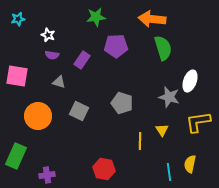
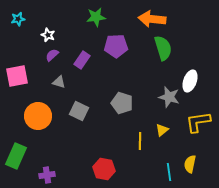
purple semicircle: rotated 128 degrees clockwise
pink square: rotated 20 degrees counterclockwise
yellow triangle: rotated 24 degrees clockwise
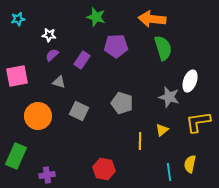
green star: rotated 24 degrees clockwise
white star: moved 1 px right; rotated 16 degrees counterclockwise
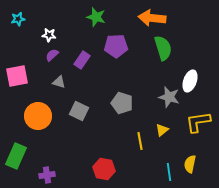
orange arrow: moved 1 px up
yellow line: rotated 12 degrees counterclockwise
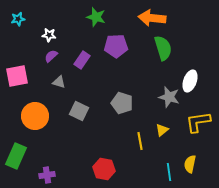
purple semicircle: moved 1 px left, 1 px down
orange circle: moved 3 px left
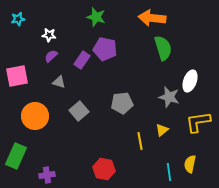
purple pentagon: moved 11 px left, 3 px down; rotated 15 degrees clockwise
gray pentagon: rotated 25 degrees counterclockwise
gray square: rotated 24 degrees clockwise
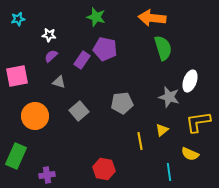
yellow semicircle: moved 10 px up; rotated 78 degrees counterclockwise
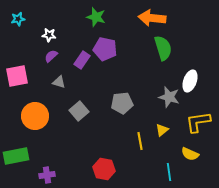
green rectangle: rotated 55 degrees clockwise
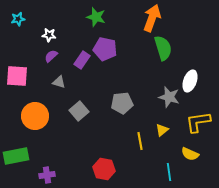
orange arrow: rotated 104 degrees clockwise
pink square: rotated 15 degrees clockwise
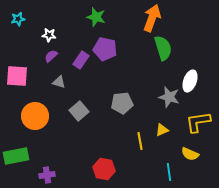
purple rectangle: moved 1 px left
yellow triangle: rotated 16 degrees clockwise
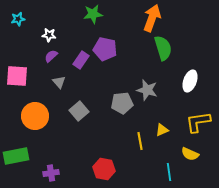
green star: moved 3 px left, 3 px up; rotated 24 degrees counterclockwise
gray triangle: rotated 32 degrees clockwise
gray star: moved 22 px left, 7 px up
purple cross: moved 4 px right, 2 px up
